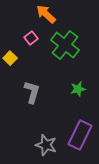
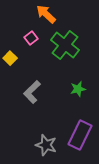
gray L-shape: rotated 150 degrees counterclockwise
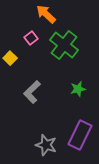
green cross: moved 1 px left
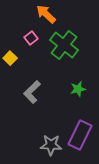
gray star: moved 5 px right; rotated 15 degrees counterclockwise
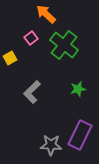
yellow square: rotated 16 degrees clockwise
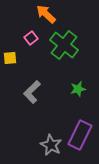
yellow square: rotated 24 degrees clockwise
gray star: rotated 25 degrees clockwise
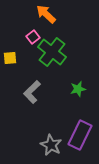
pink square: moved 2 px right, 1 px up
green cross: moved 12 px left, 7 px down
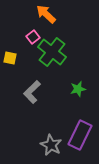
yellow square: rotated 16 degrees clockwise
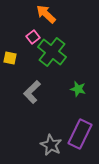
green star: rotated 28 degrees clockwise
purple rectangle: moved 1 px up
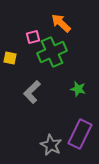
orange arrow: moved 15 px right, 9 px down
pink square: rotated 24 degrees clockwise
green cross: rotated 28 degrees clockwise
